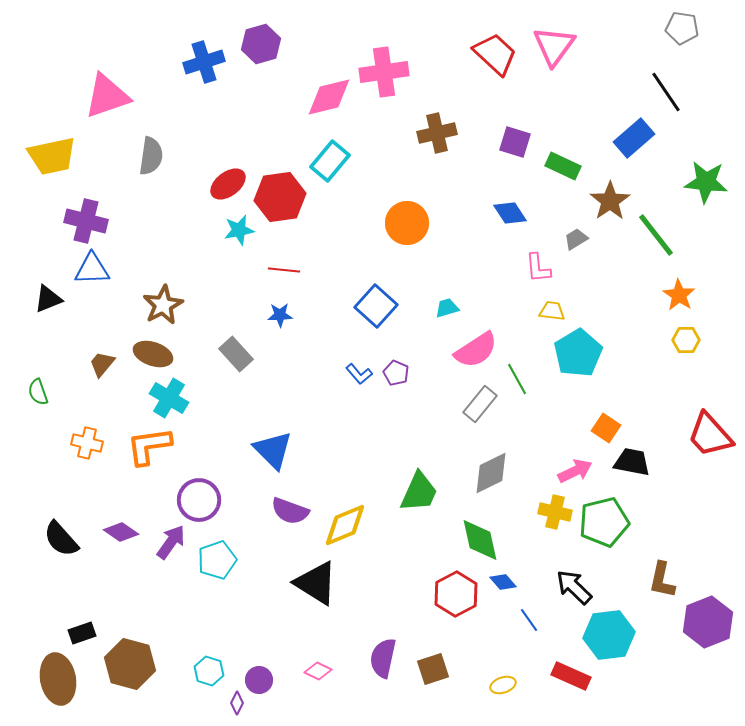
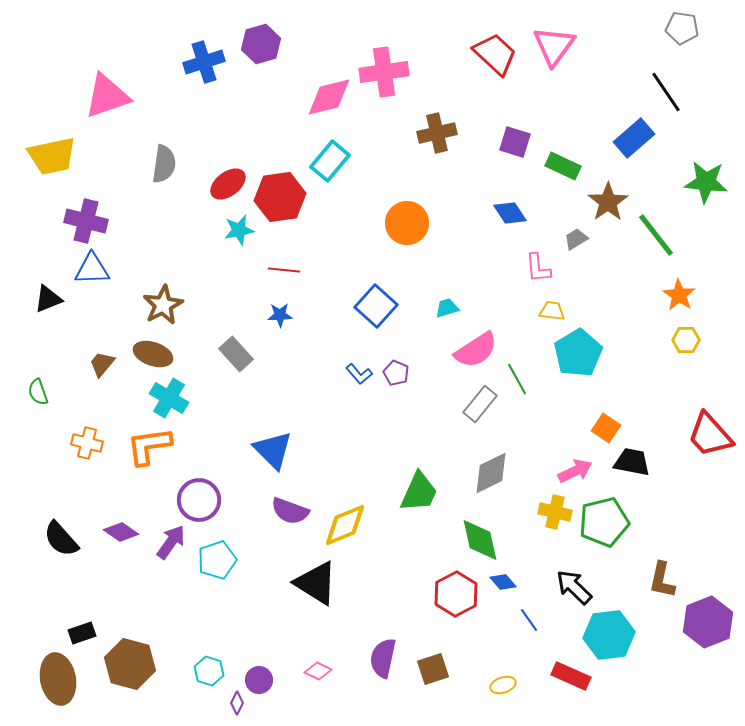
gray semicircle at (151, 156): moved 13 px right, 8 px down
brown star at (610, 201): moved 2 px left, 1 px down
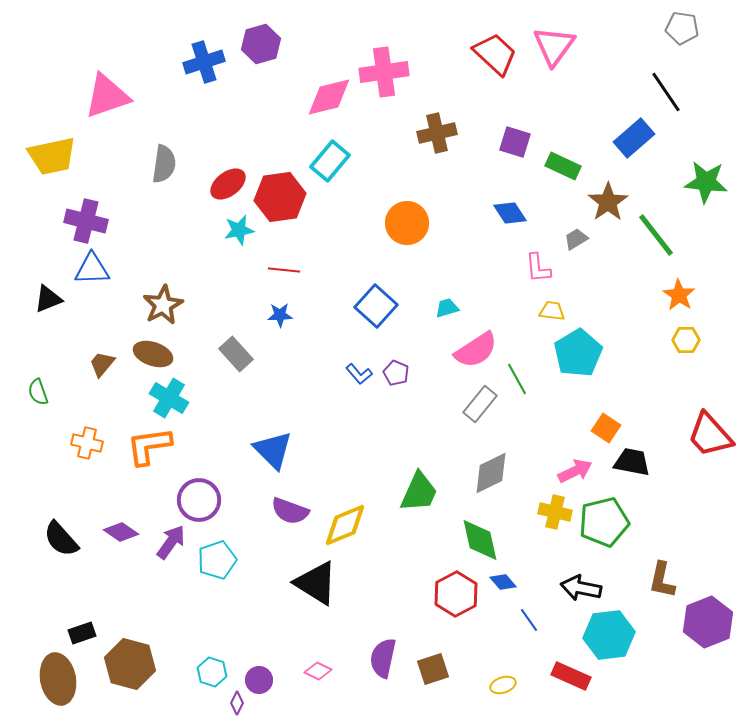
black arrow at (574, 587): moved 7 px right, 1 px down; rotated 33 degrees counterclockwise
cyan hexagon at (209, 671): moved 3 px right, 1 px down
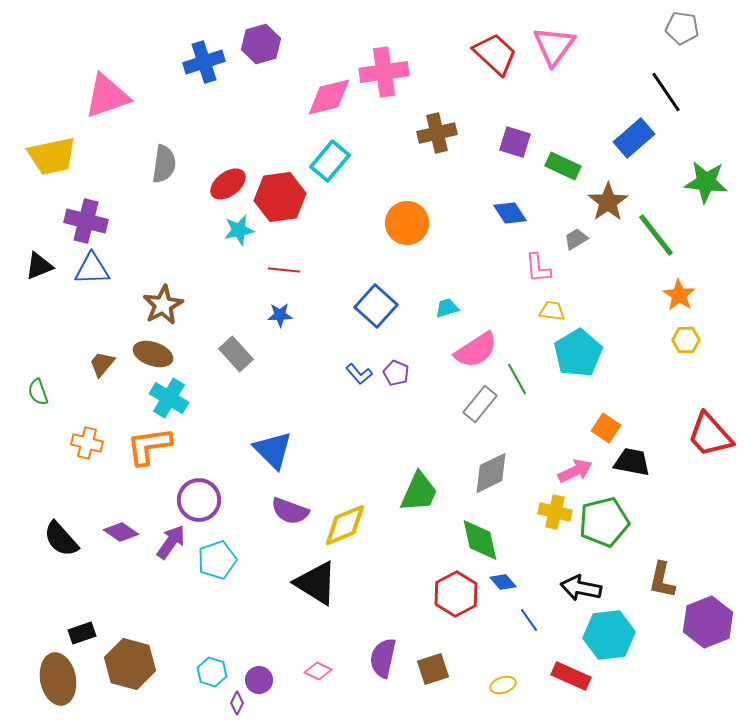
black triangle at (48, 299): moved 9 px left, 33 px up
